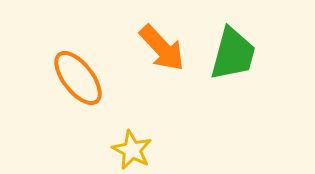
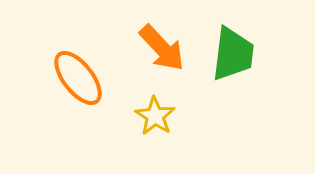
green trapezoid: rotated 8 degrees counterclockwise
yellow star: moved 23 px right, 34 px up; rotated 6 degrees clockwise
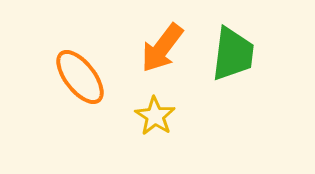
orange arrow: rotated 80 degrees clockwise
orange ellipse: moved 2 px right, 1 px up
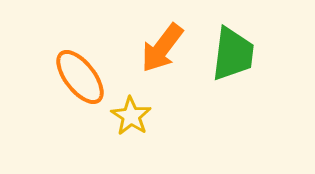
yellow star: moved 24 px left
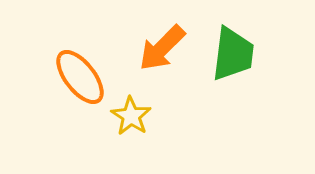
orange arrow: rotated 8 degrees clockwise
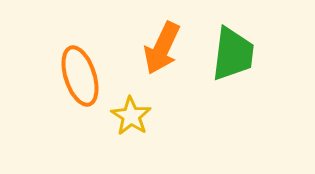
orange arrow: rotated 20 degrees counterclockwise
orange ellipse: moved 1 px up; rotated 20 degrees clockwise
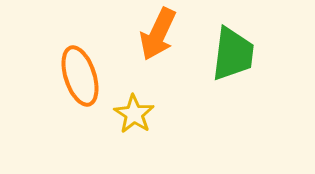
orange arrow: moved 4 px left, 14 px up
yellow star: moved 3 px right, 2 px up
